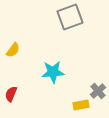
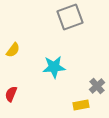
cyan star: moved 1 px right, 5 px up
gray cross: moved 1 px left, 5 px up
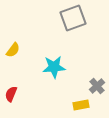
gray square: moved 3 px right, 1 px down
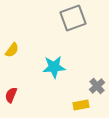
yellow semicircle: moved 1 px left
red semicircle: moved 1 px down
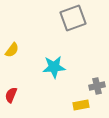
gray cross: rotated 28 degrees clockwise
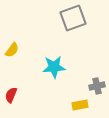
yellow rectangle: moved 1 px left
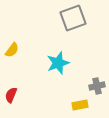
cyan star: moved 4 px right, 4 px up; rotated 15 degrees counterclockwise
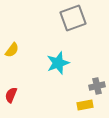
yellow rectangle: moved 5 px right
